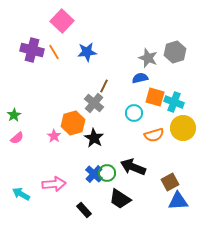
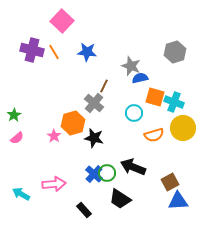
blue star: rotated 12 degrees clockwise
gray star: moved 17 px left, 8 px down
black star: rotated 18 degrees counterclockwise
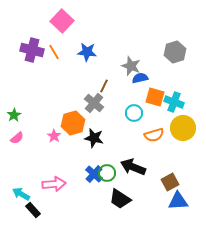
black rectangle: moved 51 px left
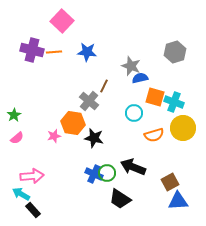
orange line: rotated 63 degrees counterclockwise
gray cross: moved 5 px left, 2 px up
orange hexagon: rotated 25 degrees clockwise
pink star: rotated 24 degrees clockwise
blue cross: rotated 18 degrees counterclockwise
pink arrow: moved 22 px left, 8 px up
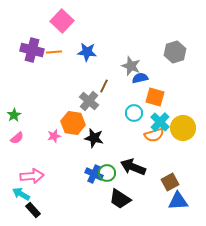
cyan cross: moved 14 px left, 20 px down; rotated 24 degrees clockwise
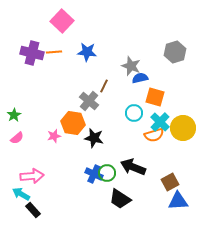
purple cross: moved 3 px down
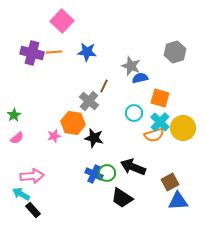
orange square: moved 5 px right, 1 px down
black trapezoid: moved 2 px right, 1 px up
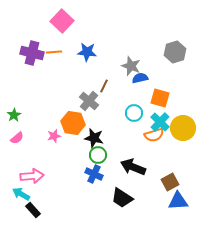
green circle: moved 9 px left, 18 px up
